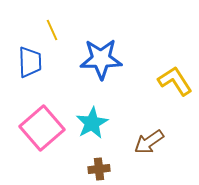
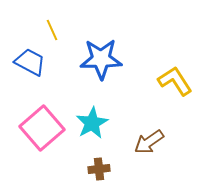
blue trapezoid: rotated 60 degrees counterclockwise
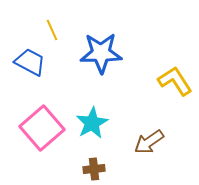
blue star: moved 6 px up
brown cross: moved 5 px left
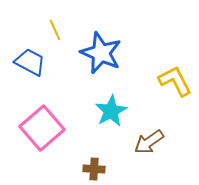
yellow line: moved 3 px right
blue star: rotated 24 degrees clockwise
yellow L-shape: rotated 6 degrees clockwise
cyan star: moved 19 px right, 12 px up
brown cross: rotated 10 degrees clockwise
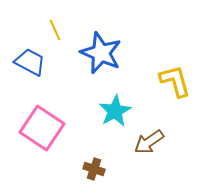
yellow L-shape: rotated 12 degrees clockwise
cyan star: moved 4 px right
pink square: rotated 15 degrees counterclockwise
brown cross: rotated 15 degrees clockwise
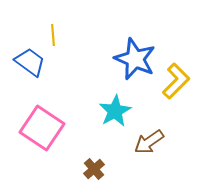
yellow line: moved 2 px left, 5 px down; rotated 20 degrees clockwise
blue star: moved 34 px right, 6 px down
blue trapezoid: rotated 8 degrees clockwise
yellow L-shape: moved 1 px right; rotated 60 degrees clockwise
brown cross: rotated 30 degrees clockwise
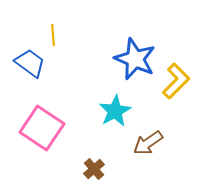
blue trapezoid: moved 1 px down
brown arrow: moved 1 px left, 1 px down
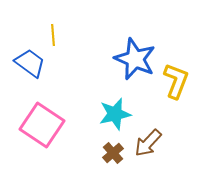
yellow L-shape: rotated 24 degrees counterclockwise
cyan star: moved 3 px down; rotated 16 degrees clockwise
pink square: moved 3 px up
brown arrow: rotated 12 degrees counterclockwise
brown cross: moved 19 px right, 16 px up
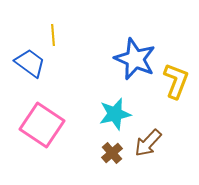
brown cross: moved 1 px left
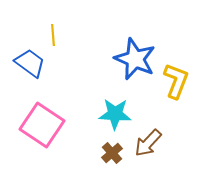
cyan star: rotated 16 degrees clockwise
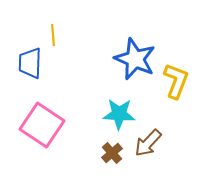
blue trapezoid: rotated 124 degrees counterclockwise
cyan star: moved 4 px right
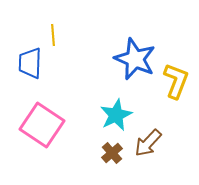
cyan star: moved 3 px left, 1 px down; rotated 28 degrees counterclockwise
